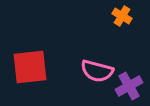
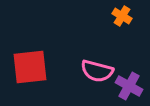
purple cross: rotated 32 degrees counterclockwise
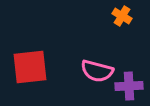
purple cross: rotated 32 degrees counterclockwise
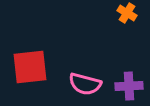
orange cross: moved 5 px right, 3 px up
pink semicircle: moved 12 px left, 13 px down
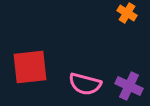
purple cross: rotated 28 degrees clockwise
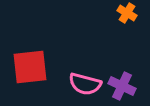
purple cross: moved 7 px left
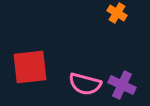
orange cross: moved 10 px left
purple cross: moved 1 px up
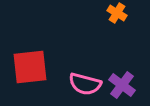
purple cross: rotated 12 degrees clockwise
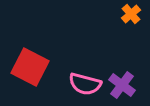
orange cross: moved 14 px right, 1 px down; rotated 18 degrees clockwise
red square: rotated 33 degrees clockwise
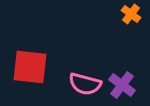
orange cross: rotated 12 degrees counterclockwise
red square: rotated 21 degrees counterclockwise
